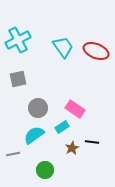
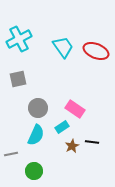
cyan cross: moved 1 px right, 1 px up
cyan semicircle: moved 2 px right; rotated 150 degrees clockwise
brown star: moved 2 px up
gray line: moved 2 px left
green circle: moved 11 px left, 1 px down
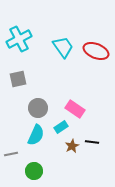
cyan rectangle: moved 1 px left
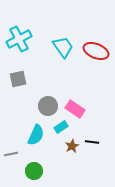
gray circle: moved 10 px right, 2 px up
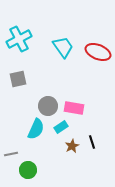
red ellipse: moved 2 px right, 1 px down
pink rectangle: moved 1 px left, 1 px up; rotated 24 degrees counterclockwise
cyan semicircle: moved 6 px up
black line: rotated 64 degrees clockwise
green circle: moved 6 px left, 1 px up
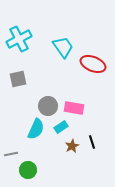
red ellipse: moved 5 px left, 12 px down
